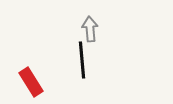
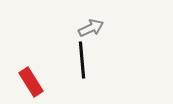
gray arrow: moved 1 px right, 1 px up; rotated 70 degrees clockwise
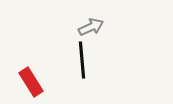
gray arrow: moved 1 px up
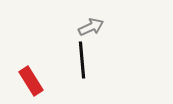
red rectangle: moved 1 px up
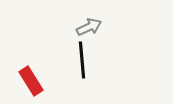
gray arrow: moved 2 px left
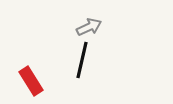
black line: rotated 18 degrees clockwise
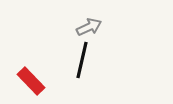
red rectangle: rotated 12 degrees counterclockwise
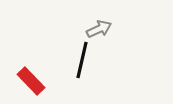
gray arrow: moved 10 px right, 2 px down
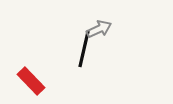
black line: moved 2 px right, 11 px up
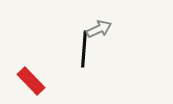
black line: rotated 9 degrees counterclockwise
